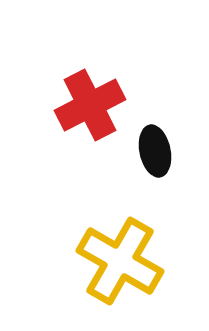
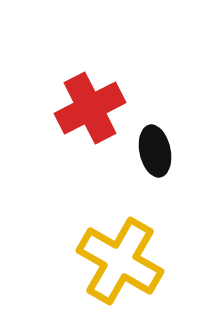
red cross: moved 3 px down
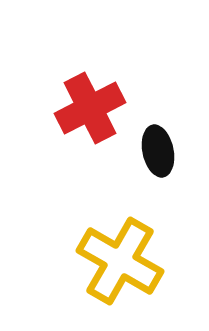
black ellipse: moved 3 px right
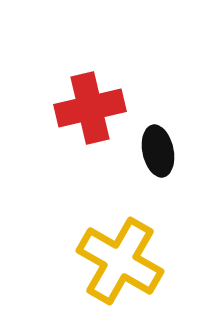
red cross: rotated 14 degrees clockwise
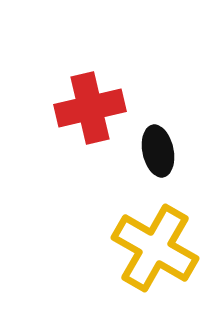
yellow cross: moved 35 px right, 13 px up
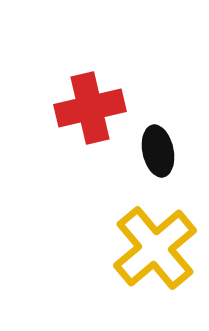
yellow cross: rotated 20 degrees clockwise
